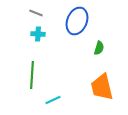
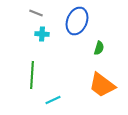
cyan cross: moved 4 px right
orange trapezoid: moved 2 px up; rotated 40 degrees counterclockwise
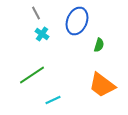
gray line: rotated 40 degrees clockwise
cyan cross: rotated 32 degrees clockwise
green semicircle: moved 3 px up
green line: rotated 52 degrees clockwise
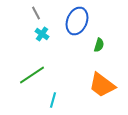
cyan line: rotated 49 degrees counterclockwise
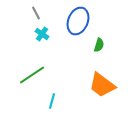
blue ellipse: moved 1 px right
cyan line: moved 1 px left, 1 px down
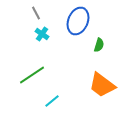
cyan line: rotated 35 degrees clockwise
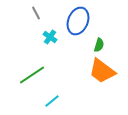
cyan cross: moved 8 px right, 3 px down
orange trapezoid: moved 14 px up
